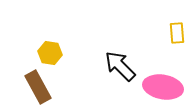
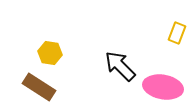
yellow rectangle: rotated 25 degrees clockwise
brown rectangle: moved 1 px right; rotated 28 degrees counterclockwise
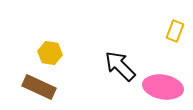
yellow rectangle: moved 2 px left, 2 px up
brown rectangle: rotated 8 degrees counterclockwise
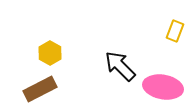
yellow hexagon: rotated 20 degrees clockwise
brown rectangle: moved 1 px right, 2 px down; rotated 52 degrees counterclockwise
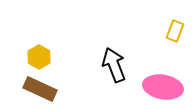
yellow hexagon: moved 11 px left, 4 px down
black arrow: moved 6 px left, 1 px up; rotated 24 degrees clockwise
brown rectangle: rotated 52 degrees clockwise
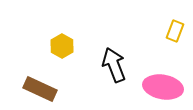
yellow hexagon: moved 23 px right, 11 px up
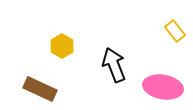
yellow rectangle: rotated 60 degrees counterclockwise
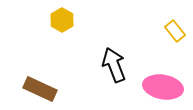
yellow hexagon: moved 26 px up
